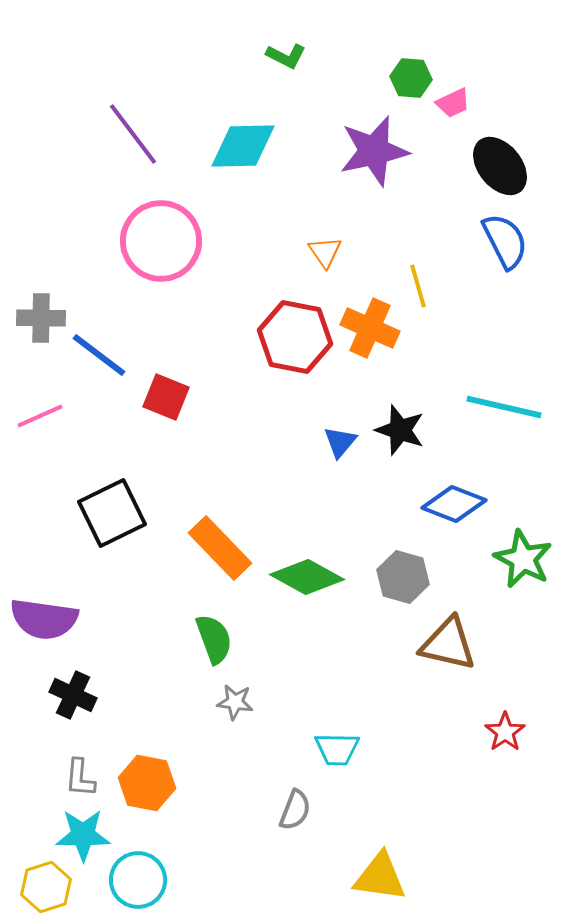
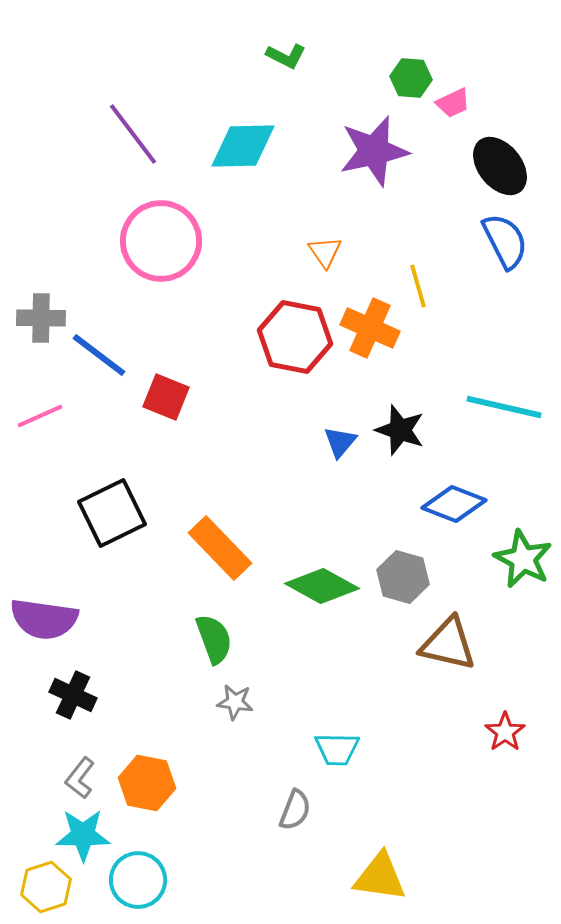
green diamond: moved 15 px right, 9 px down
gray L-shape: rotated 33 degrees clockwise
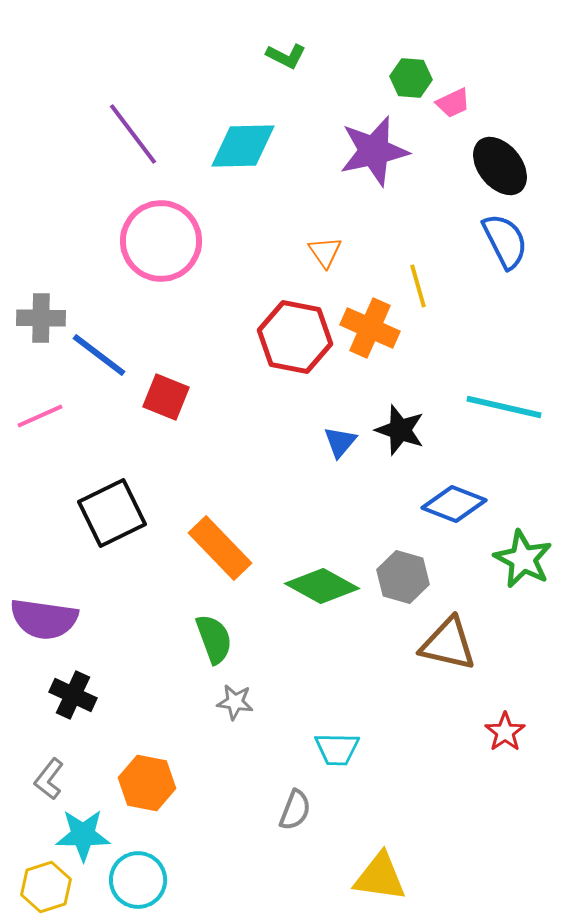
gray L-shape: moved 31 px left, 1 px down
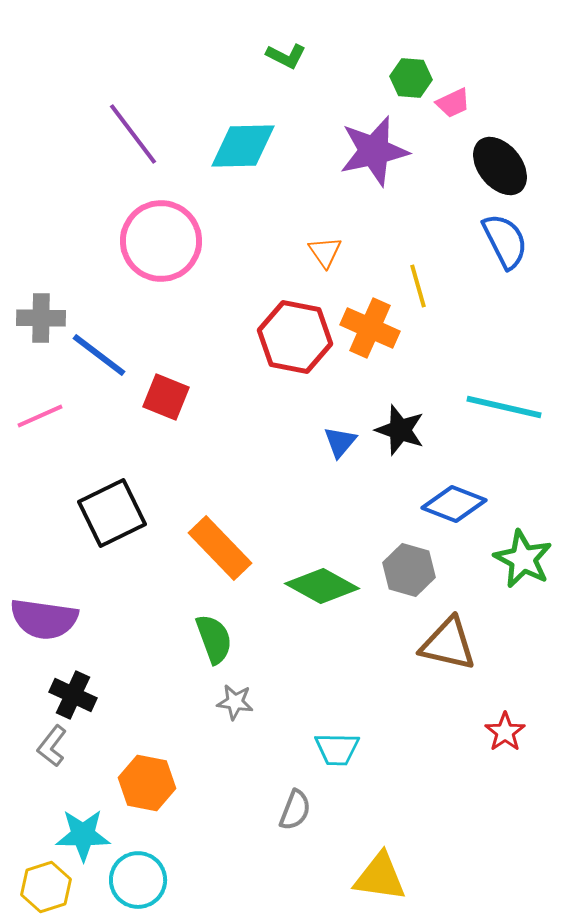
gray hexagon: moved 6 px right, 7 px up
gray L-shape: moved 3 px right, 33 px up
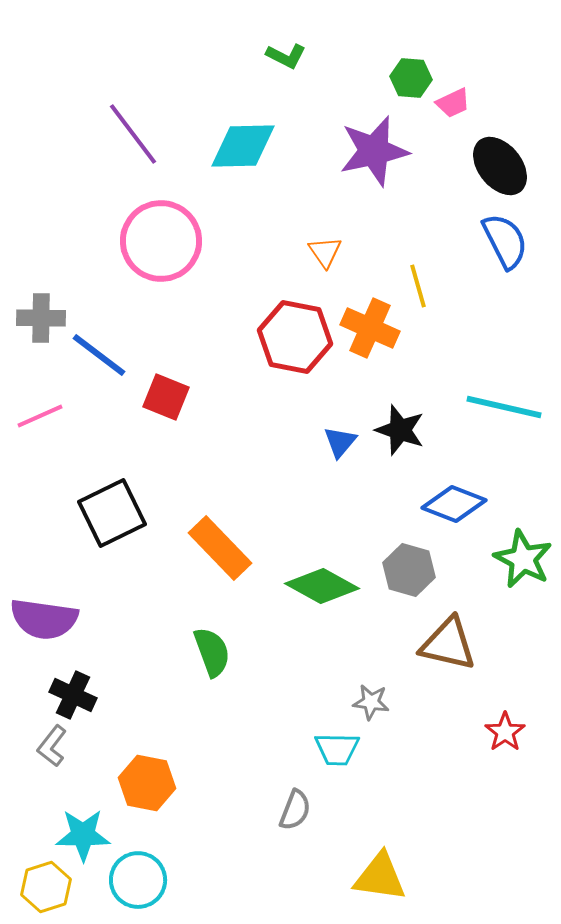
green semicircle: moved 2 px left, 13 px down
gray star: moved 136 px right
